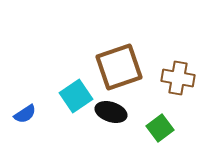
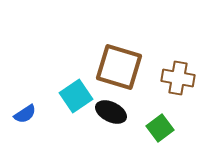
brown square: rotated 36 degrees clockwise
black ellipse: rotated 8 degrees clockwise
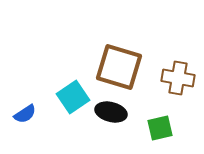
cyan square: moved 3 px left, 1 px down
black ellipse: rotated 12 degrees counterclockwise
green square: rotated 24 degrees clockwise
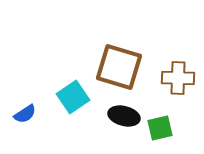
brown cross: rotated 8 degrees counterclockwise
black ellipse: moved 13 px right, 4 px down
